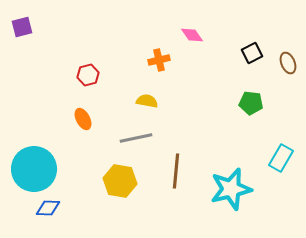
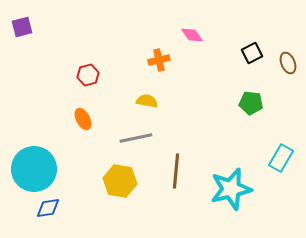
blue diamond: rotated 10 degrees counterclockwise
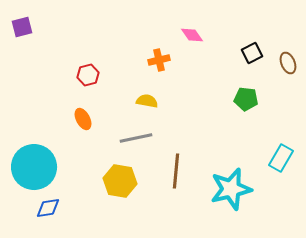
green pentagon: moved 5 px left, 4 px up
cyan circle: moved 2 px up
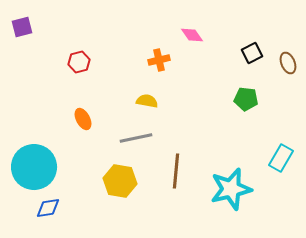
red hexagon: moved 9 px left, 13 px up
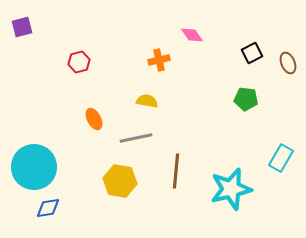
orange ellipse: moved 11 px right
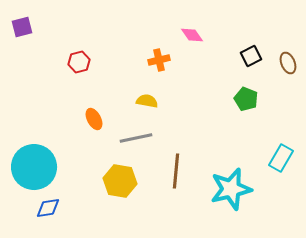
black square: moved 1 px left, 3 px down
green pentagon: rotated 15 degrees clockwise
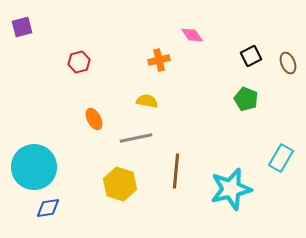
yellow hexagon: moved 3 px down; rotated 8 degrees clockwise
